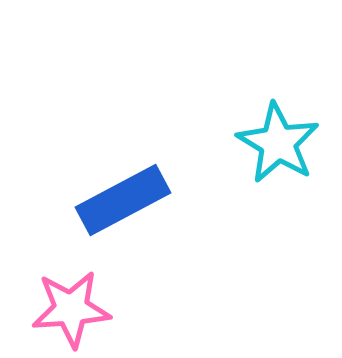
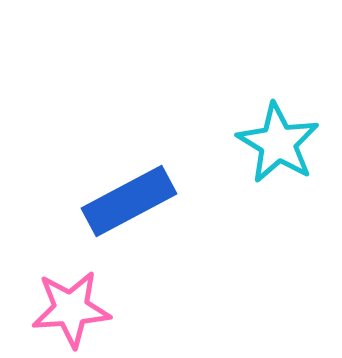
blue rectangle: moved 6 px right, 1 px down
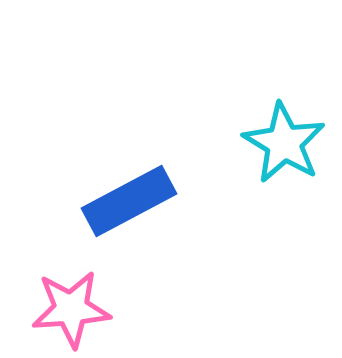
cyan star: moved 6 px right
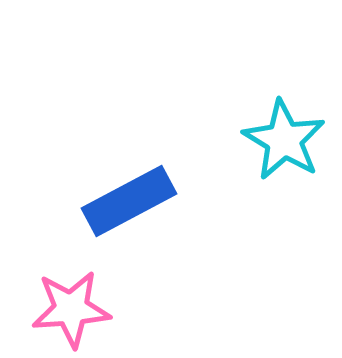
cyan star: moved 3 px up
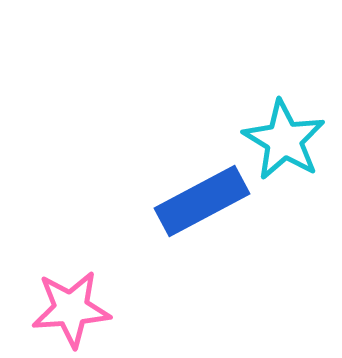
blue rectangle: moved 73 px right
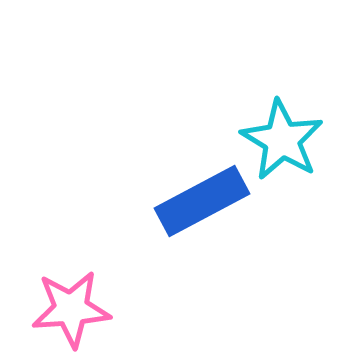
cyan star: moved 2 px left
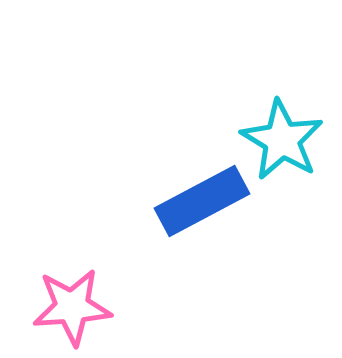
pink star: moved 1 px right, 2 px up
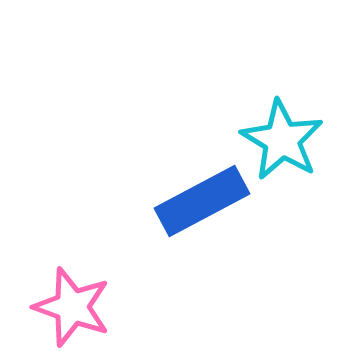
pink star: rotated 24 degrees clockwise
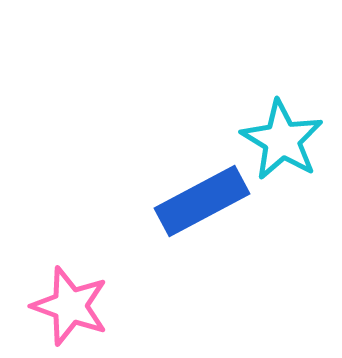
pink star: moved 2 px left, 1 px up
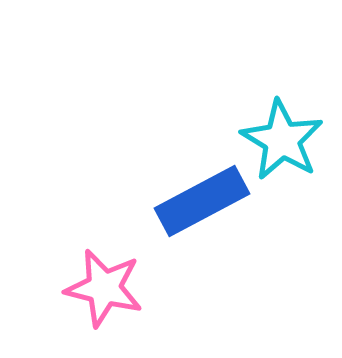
pink star: moved 34 px right, 18 px up; rotated 6 degrees counterclockwise
